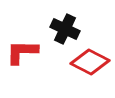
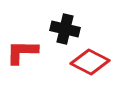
black cross: rotated 12 degrees counterclockwise
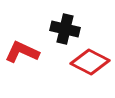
red L-shape: rotated 24 degrees clockwise
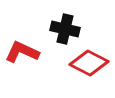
red diamond: moved 1 px left, 1 px down
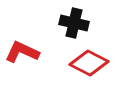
black cross: moved 9 px right, 6 px up
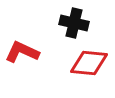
red diamond: rotated 21 degrees counterclockwise
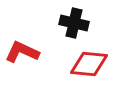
red diamond: moved 1 px down
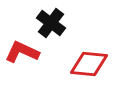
black cross: moved 23 px left; rotated 24 degrees clockwise
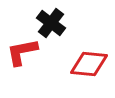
red L-shape: rotated 36 degrees counterclockwise
